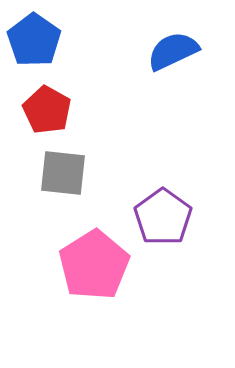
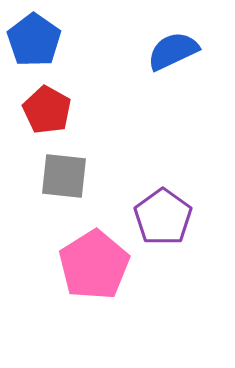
gray square: moved 1 px right, 3 px down
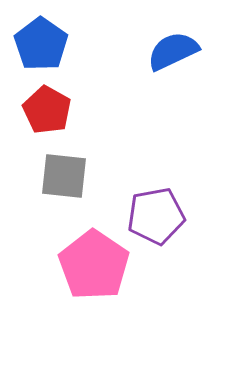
blue pentagon: moved 7 px right, 4 px down
purple pentagon: moved 7 px left, 1 px up; rotated 26 degrees clockwise
pink pentagon: rotated 6 degrees counterclockwise
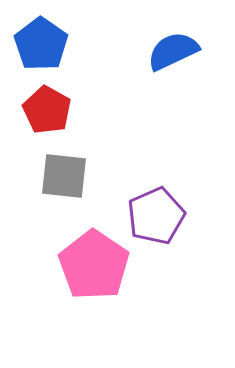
purple pentagon: rotated 14 degrees counterclockwise
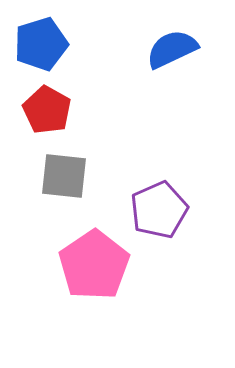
blue pentagon: rotated 20 degrees clockwise
blue semicircle: moved 1 px left, 2 px up
purple pentagon: moved 3 px right, 6 px up
pink pentagon: rotated 4 degrees clockwise
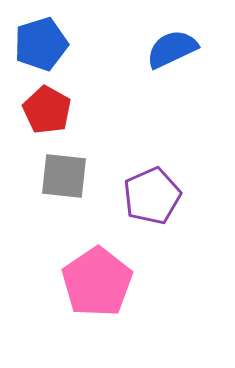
purple pentagon: moved 7 px left, 14 px up
pink pentagon: moved 3 px right, 17 px down
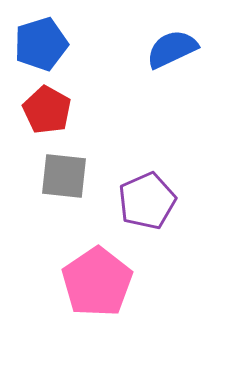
purple pentagon: moved 5 px left, 5 px down
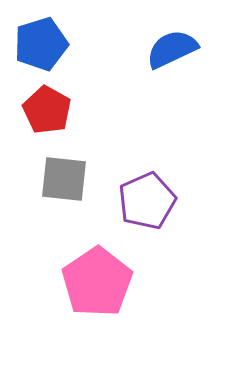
gray square: moved 3 px down
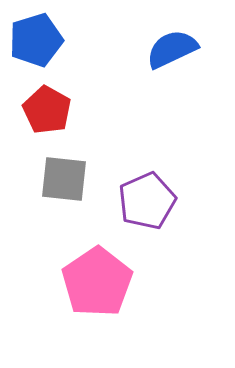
blue pentagon: moved 5 px left, 4 px up
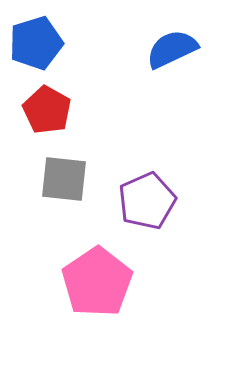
blue pentagon: moved 3 px down
